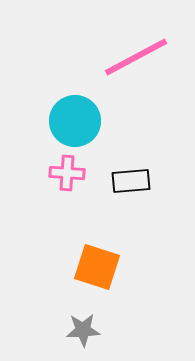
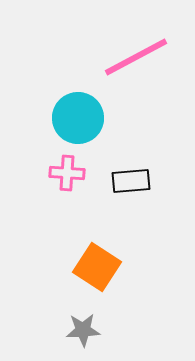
cyan circle: moved 3 px right, 3 px up
orange square: rotated 15 degrees clockwise
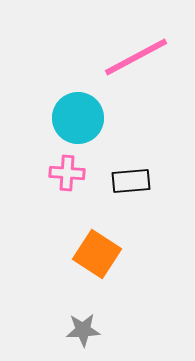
orange square: moved 13 px up
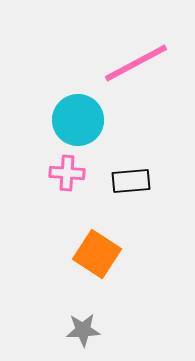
pink line: moved 6 px down
cyan circle: moved 2 px down
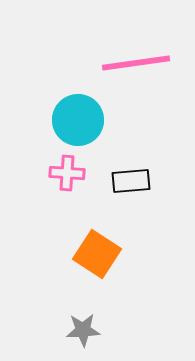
pink line: rotated 20 degrees clockwise
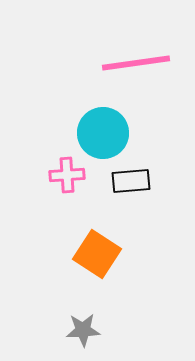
cyan circle: moved 25 px right, 13 px down
pink cross: moved 2 px down; rotated 8 degrees counterclockwise
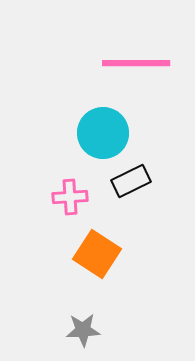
pink line: rotated 8 degrees clockwise
pink cross: moved 3 px right, 22 px down
black rectangle: rotated 21 degrees counterclockwise
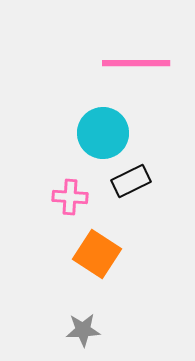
pink cross: rotated 8 degrees clockwise
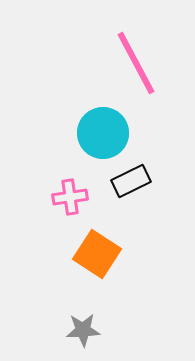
pink line: rotated 62 degrees clockwise
pink cross: rotated 12 degrees counterclockwise
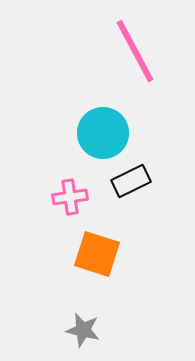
pink line: moved 1 px left, 12 px up
orange square: rotated 15 degrees counterclockwise
gray star: rotated 16 degrees clockwise
